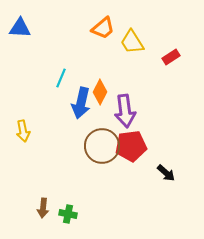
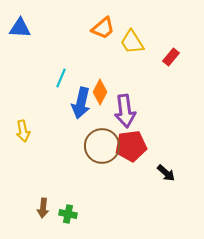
red rectangle: rotated 18 degrees counterclockwise
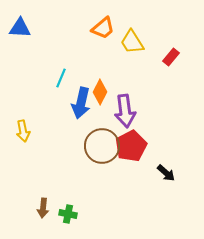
red pentagon: rotated 20 degrees counterclockwise
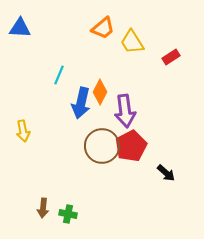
red rectangle: rotated 18 degrees clockwise
cyan line: moved 2 px left, 3 px up
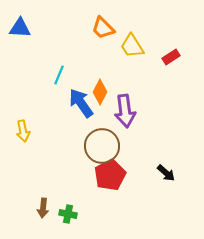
orange trapezoid: rotated 85 degrees clockwise
yellow trapezoid: moved 4 px down
blue arrow: rotated 132 degrees clockwise
red pentagon: moved 21 px left, 29 px down
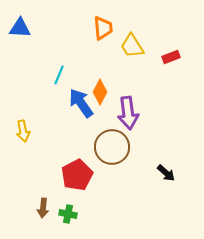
orange trapezoid: rotated 140 degrees counterclockwise
red rectangle: rotated 12 degrees clockwise
purple arrow: moved 3 px right, 2 px down
brown circle: moved 10 px right, 1 px down
red pentagon: moved 33 px left
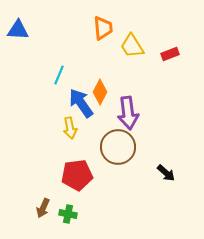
blue triangle: moved 2 px left, 2 px down
red rectangle: moved 1 px left, 3 px up
yellow arrow: moved 47 px right, 3 px up
brown circle: moved 6 px right
red pentagon: rotated 20 degrees clockwise
brown arrow: rotated 18 degrees clockwise
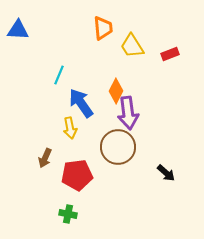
orange diamond: moved 16 px right, 1 px up
brown arrow: moved 2 px right, 50 px up
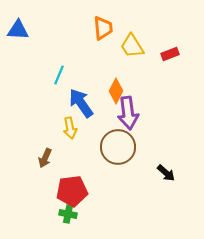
red pentagon: moved 5 px left, 16 px down
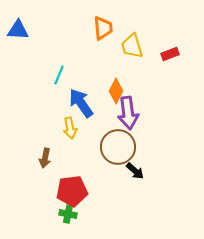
yellow trapezoid: rotated 16 degrees clockwise
brown arrow: rotated 12 degrees counterclockwise
black arrow: moved 31 px left, 2 px up
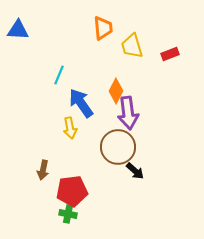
brown arrow: moved 2 px left, 12 px down
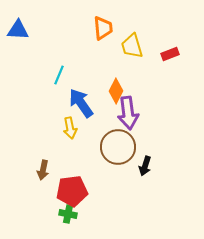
black arrow: moved 10 px right, 5 px up; rotated 66 degrees clockwise
